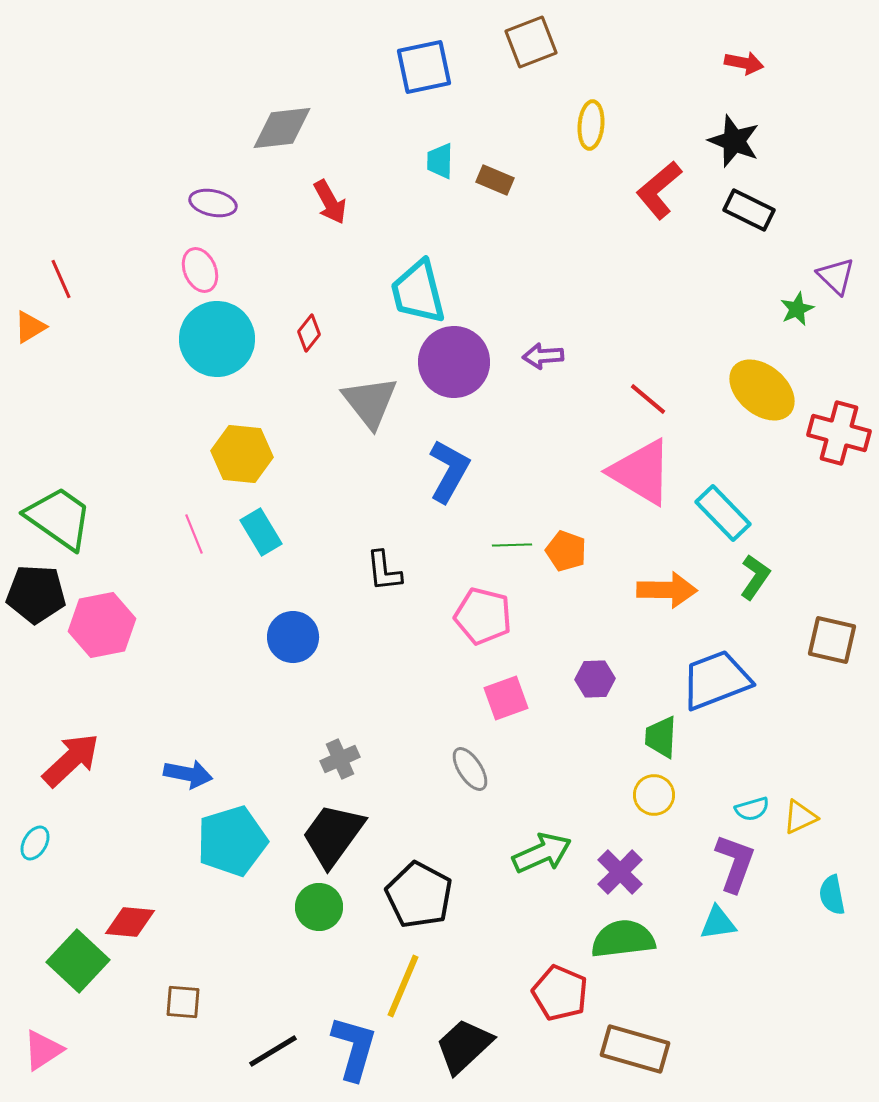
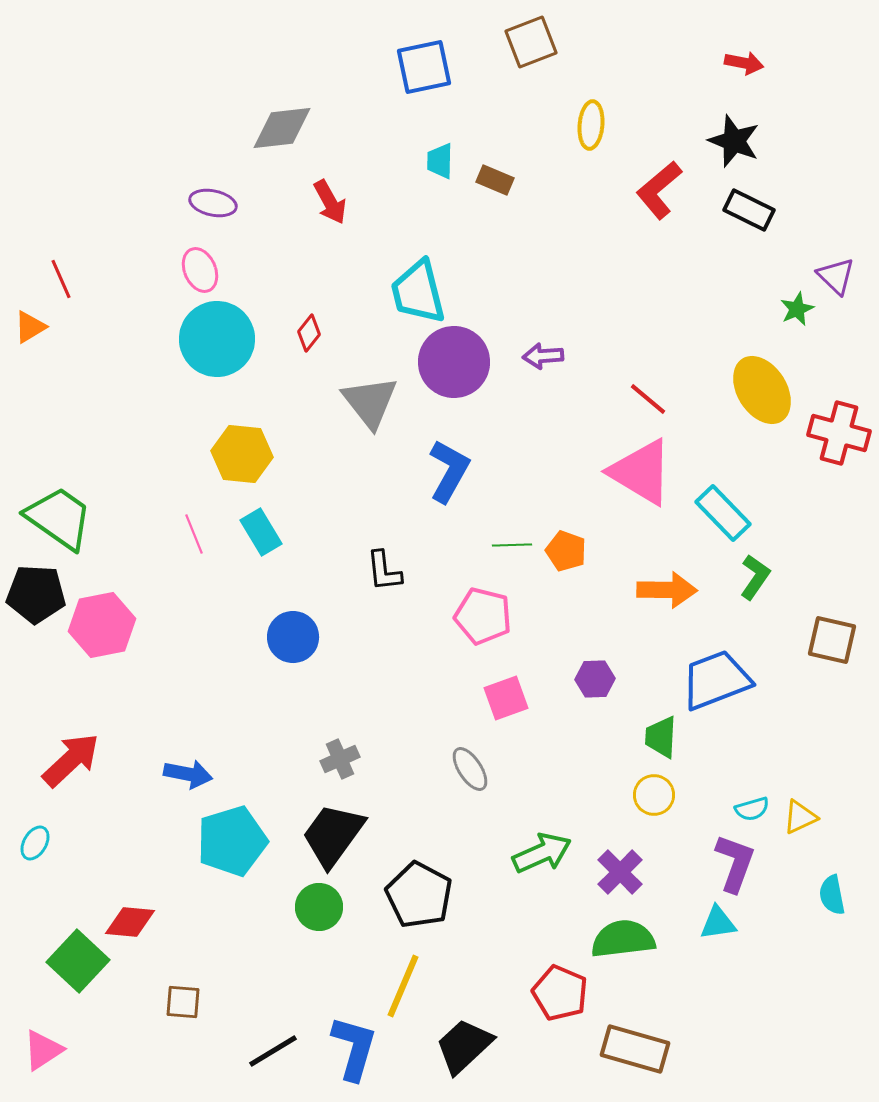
yellow ellipse at (762, 390): rotated 18 degrees clockwise
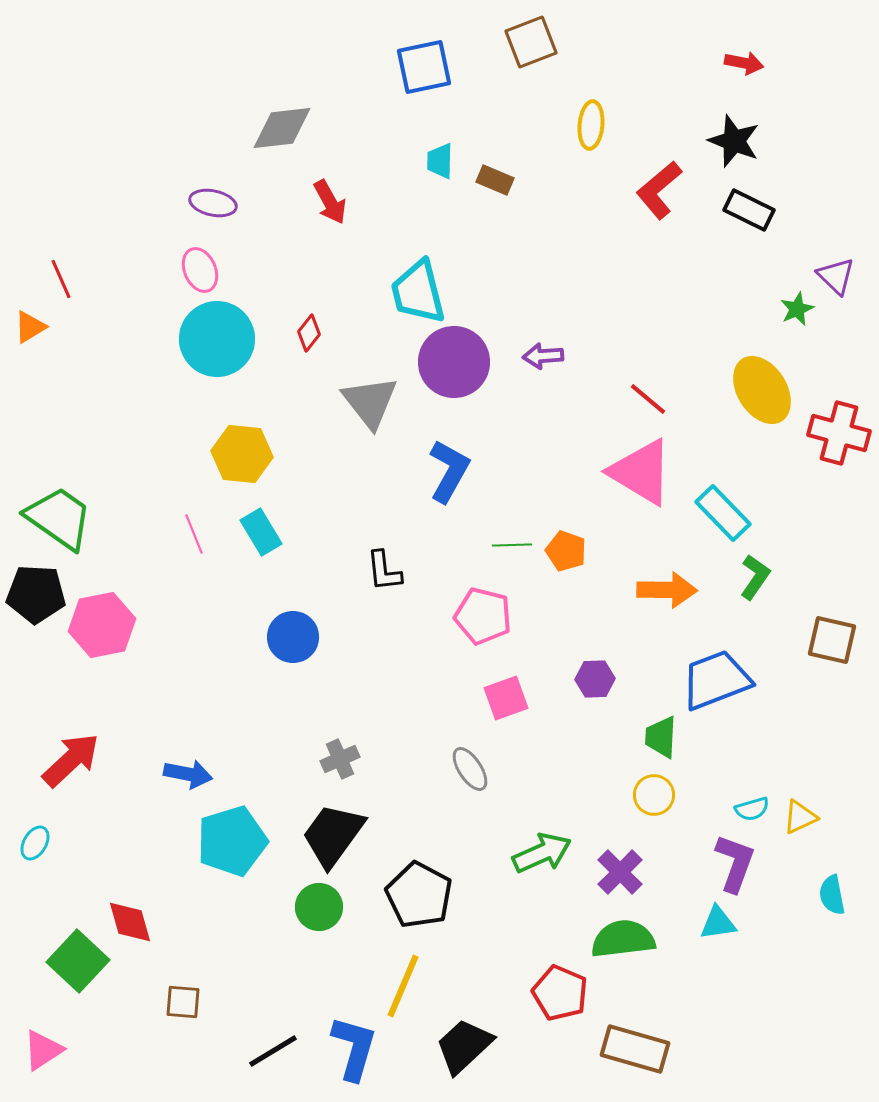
red diamond at (130, 922): rotated 69 degrees clockwise
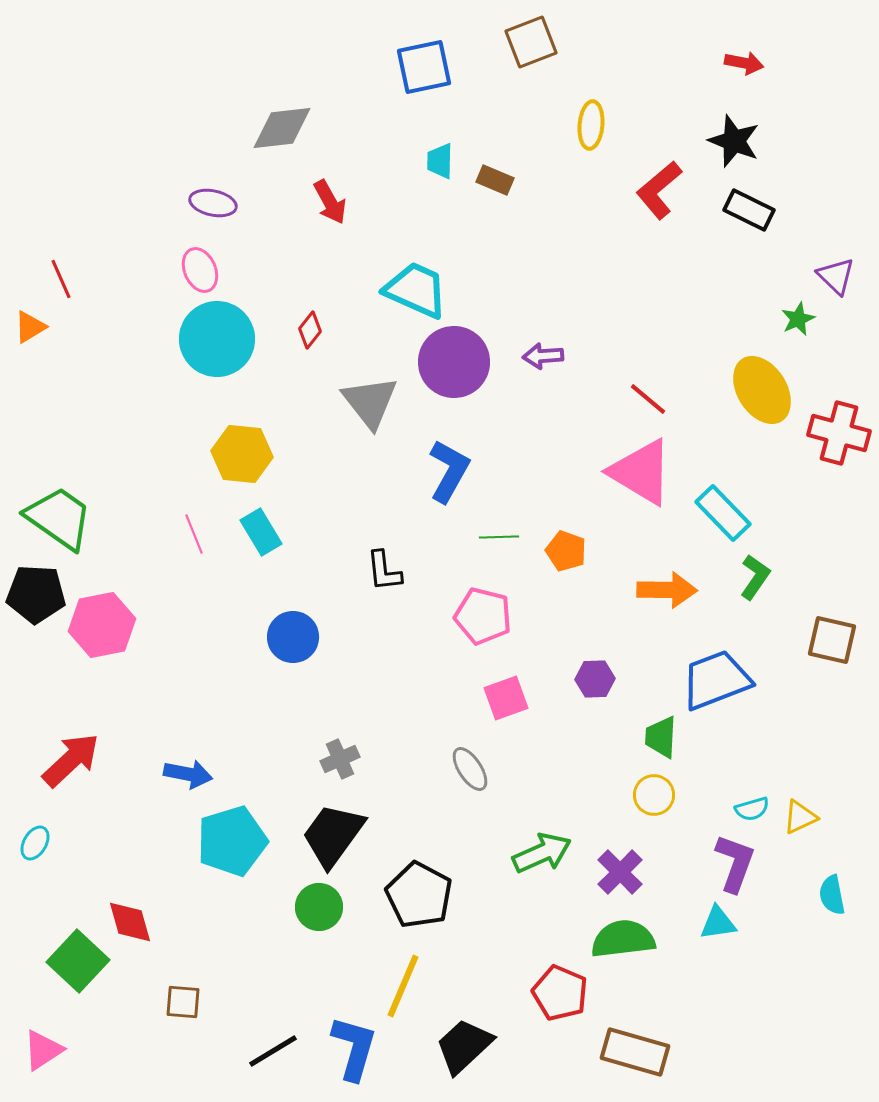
cyan trapezoid at (418, 292): moved 2 px left, 2 px up; rotated 128 degrees clockwise
green star at (797, 309): moved 1 px right, 10 px down
red diamond at (309, 333): moved 1 px right, 3 px up
green line at (512, 545): moved 13 px left, 8 px up
brown rectangle at (635, 1049): moved 3 px down
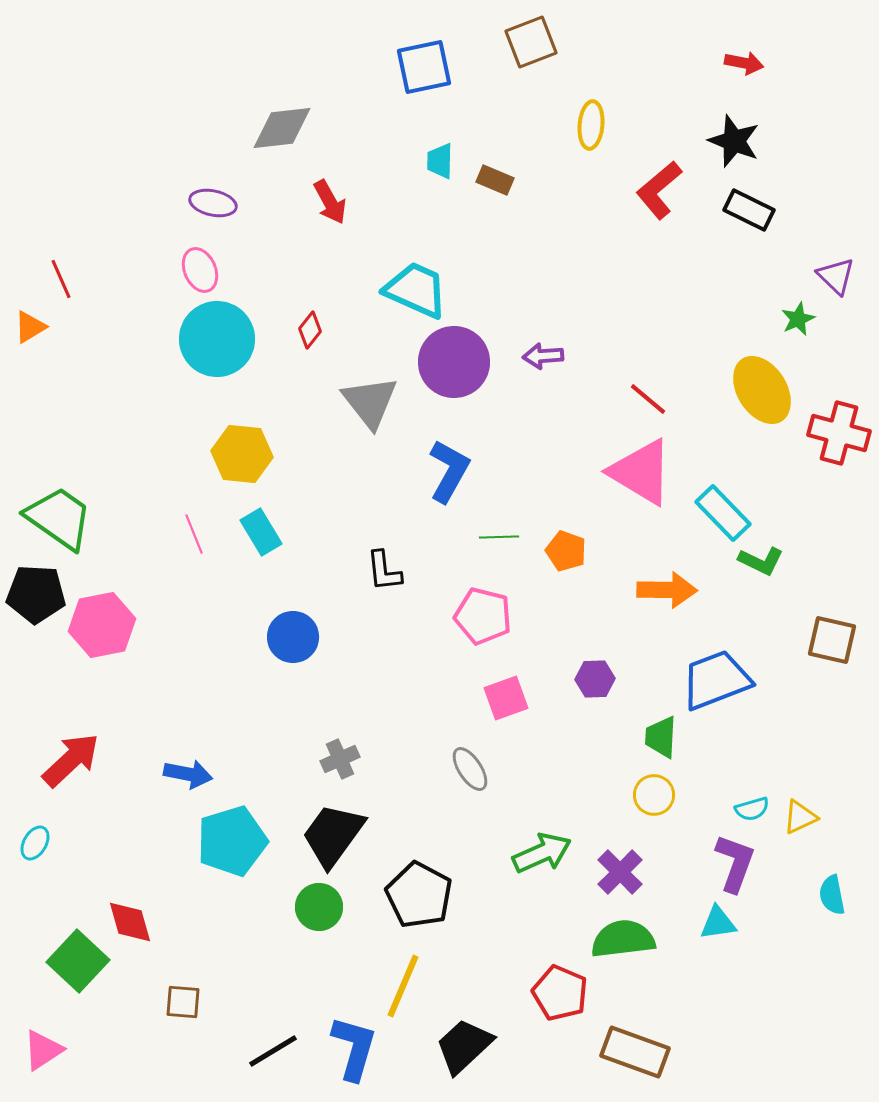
green L-shape at (755, 577): moved 6 px right, 16 px up; rotated 81 degrees clockwise
brown rectangle at (635, 1052): rotated 4 degrees clockwise
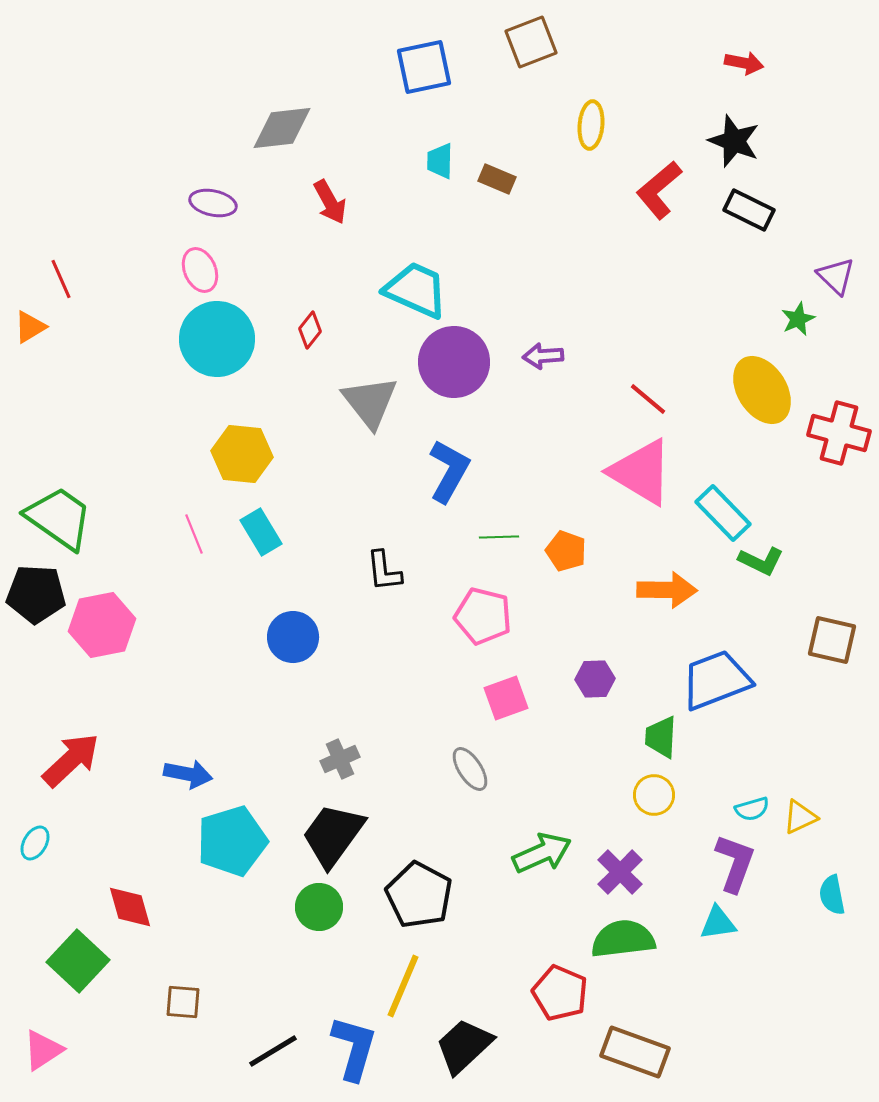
brown rectangle at (495, 180): moved 2 px right, 1 px up
red diamond at (130, 922): moved 15 px up
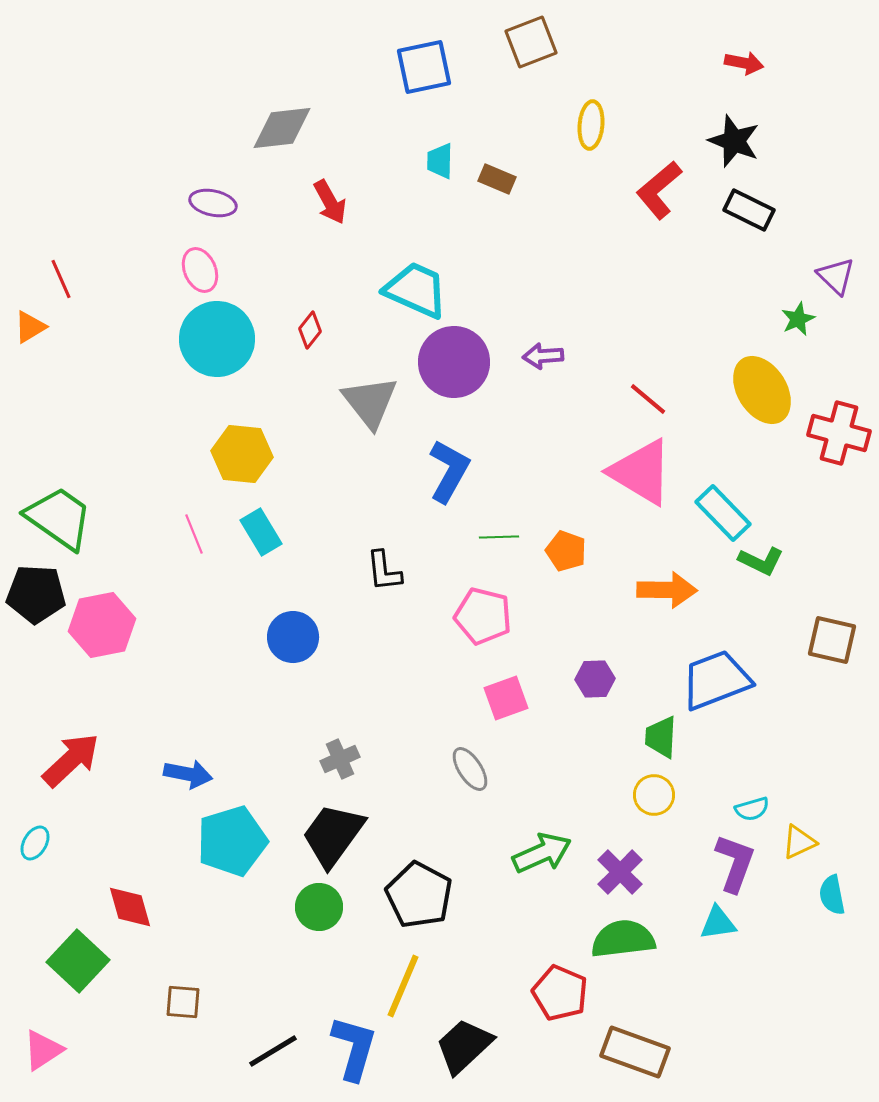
yellow triangle at (800, 817): moved 1 px left, 25 px down
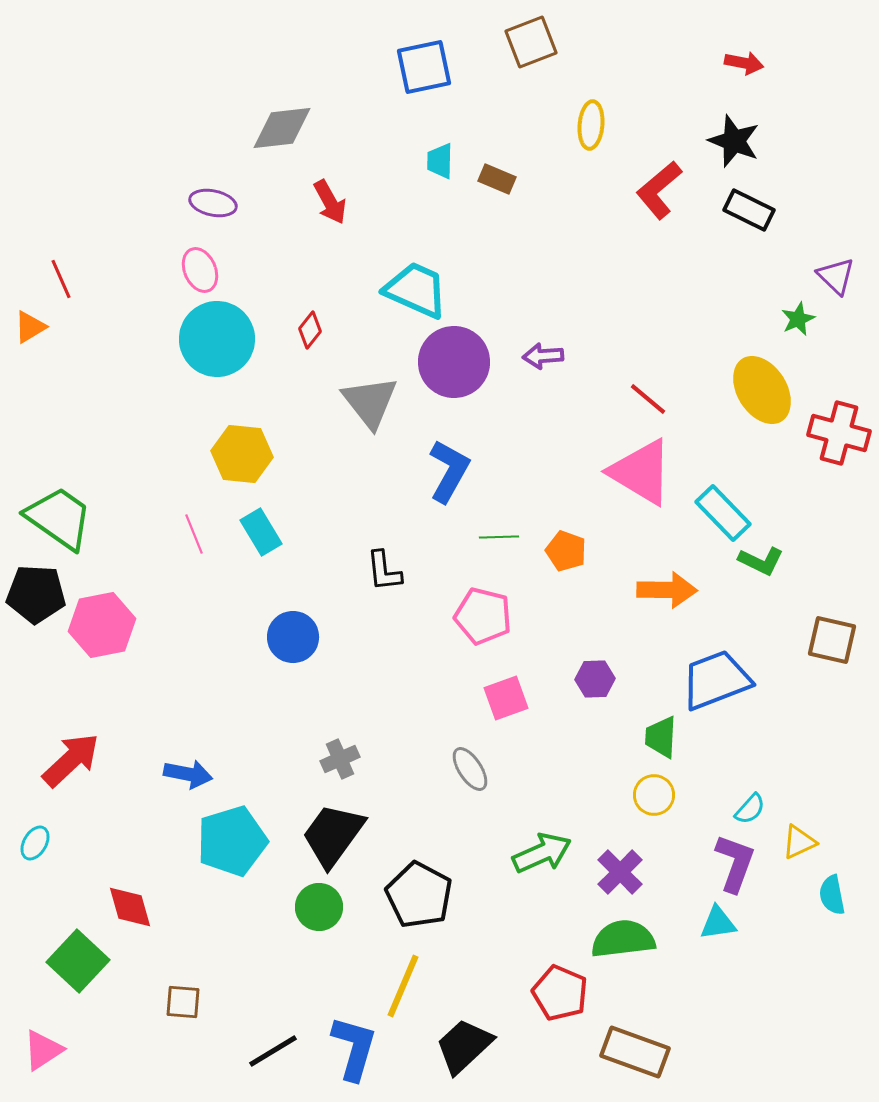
cyan semicircle at (752, 809): moved 2 px left; rotated 32 degrees counterclockwise
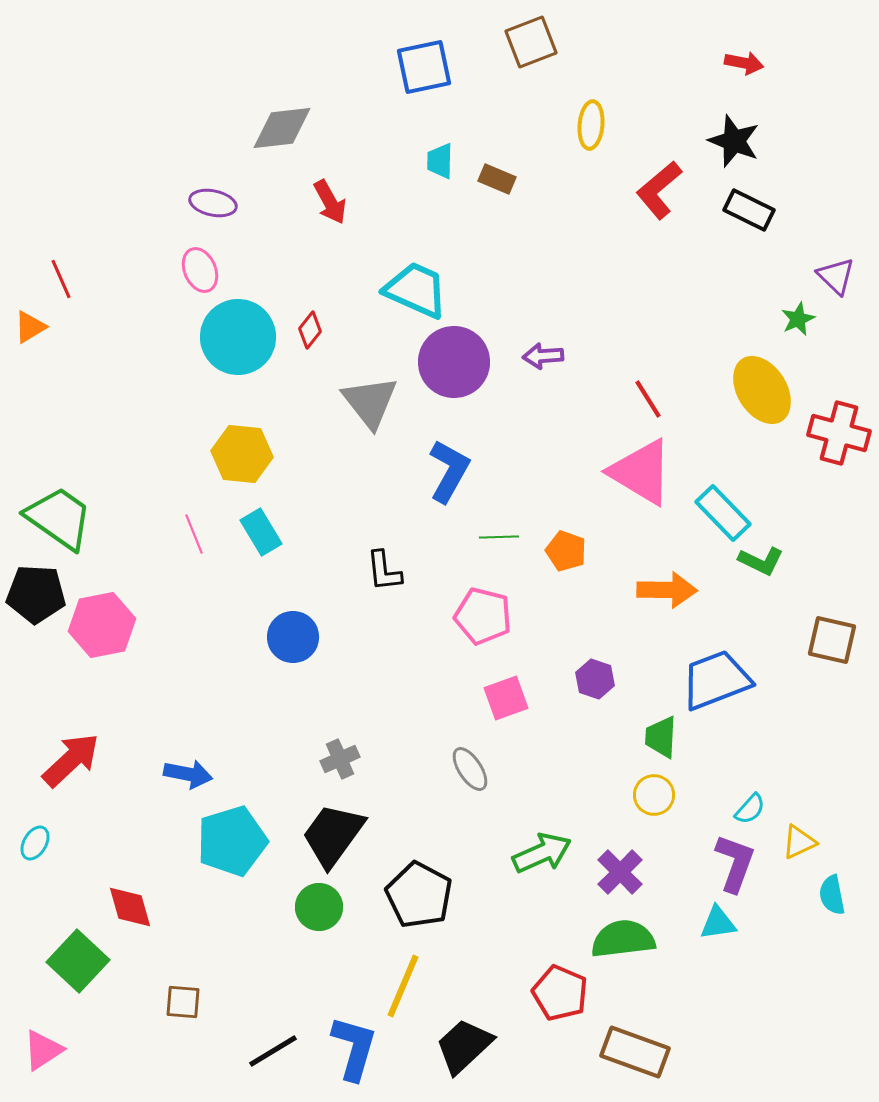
cyan circle at (217, 339): moved 21 px right, 2 px up
red line at (648, 399): rotated 18 degrees clockwise
purple hexagon at (595, 679): rotated 21 degrees clockwise
